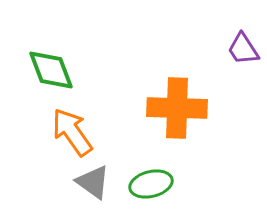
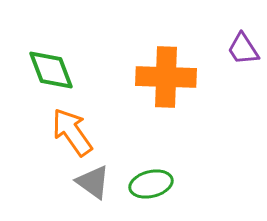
orange cross: moved 11 px left, 31 px up
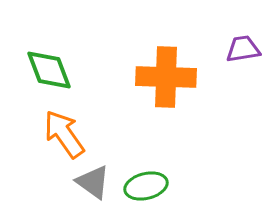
purple trapezoid: rotated 114 degrees clockwise
green diamond: moved 2 px left
orange arrow: moved 8 px left, 2 px down
green ellipse: moved 5 px left, 2 px down
